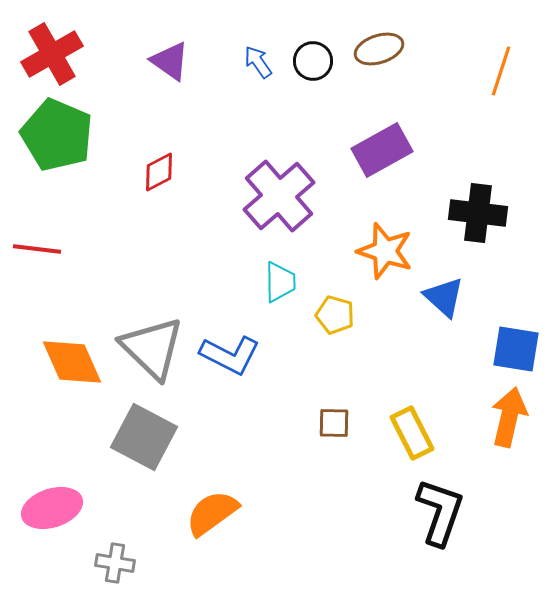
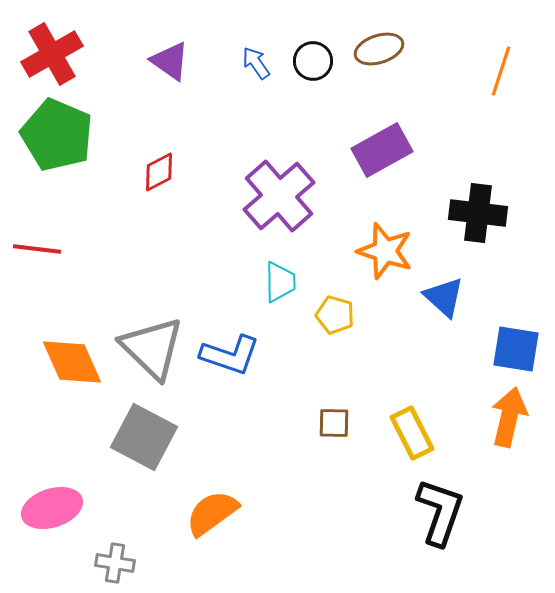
blue arrow: moved 2 px left, 1 px down
blue L-shape: rotated 8 degrees counterclockwise
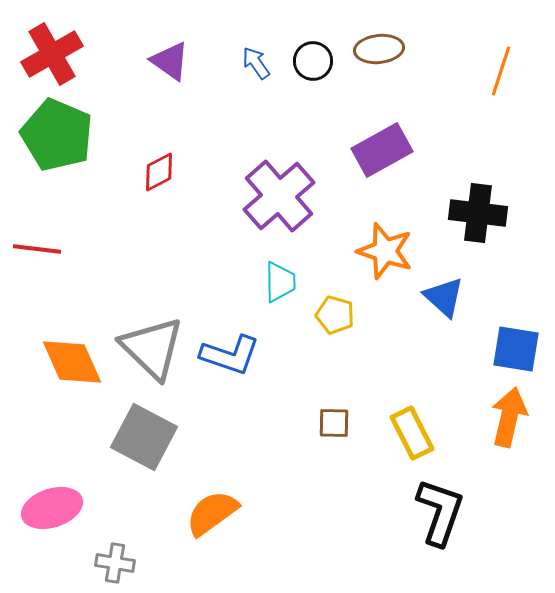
brown ellipse: rotated 12 degrees clockwise
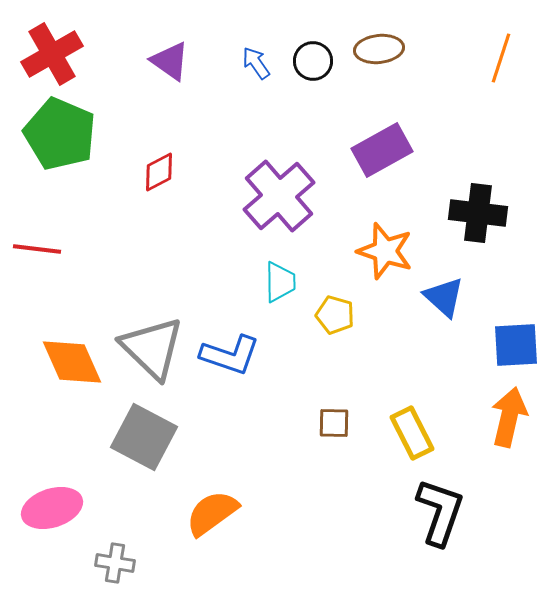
orange line: moved 13 px up
green pentagon: moved 3 px right, 1 px up
blue square: moved 4 px up; rotated 12 degrees counterclockwise
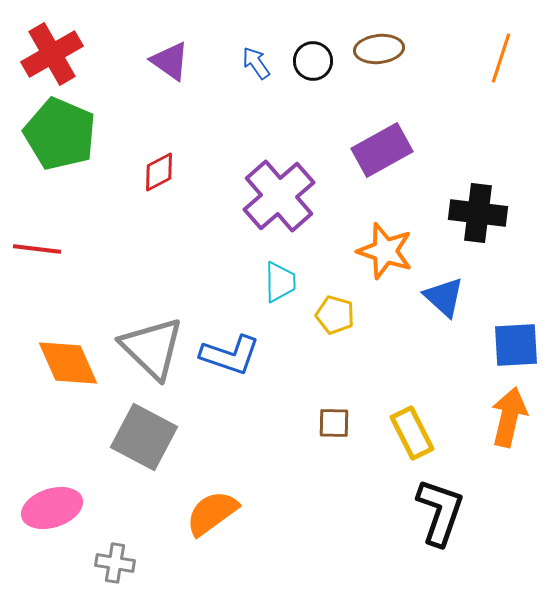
orange diamond: moved 4 px left, 1 px down
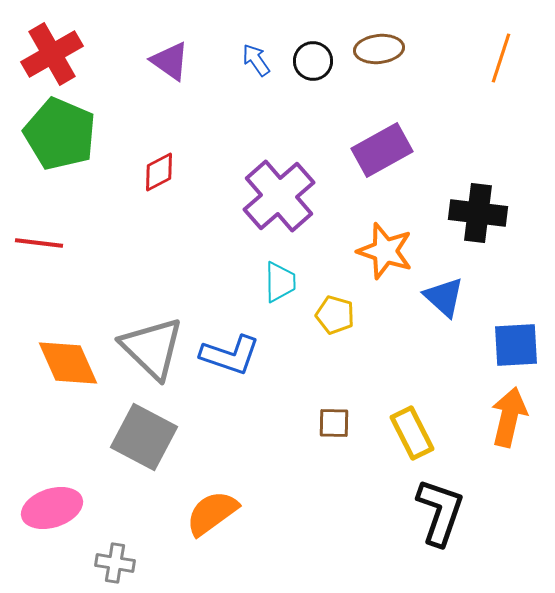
blue arrow: moved 3 px up
red line: moved 2 px right, 6 px up
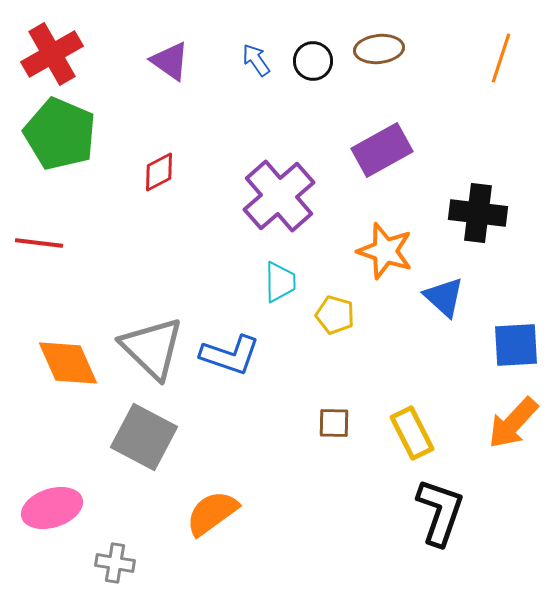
orange arrow: moved 4 px right, 6 px down; rotated 150 degrees counterclockwise
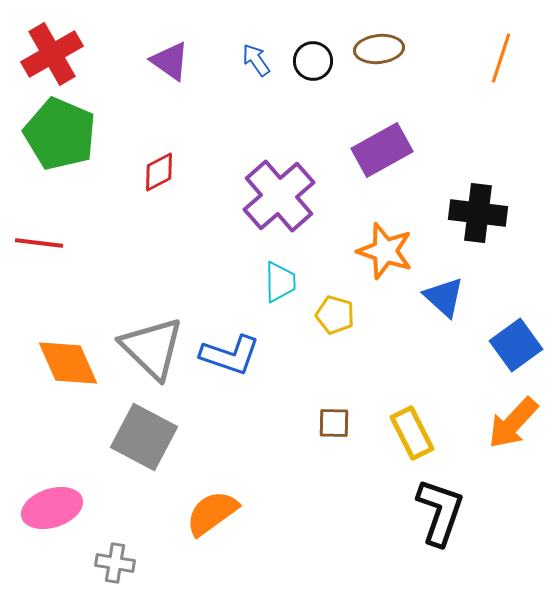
blue square: rotated 33 degrees counterclockwise
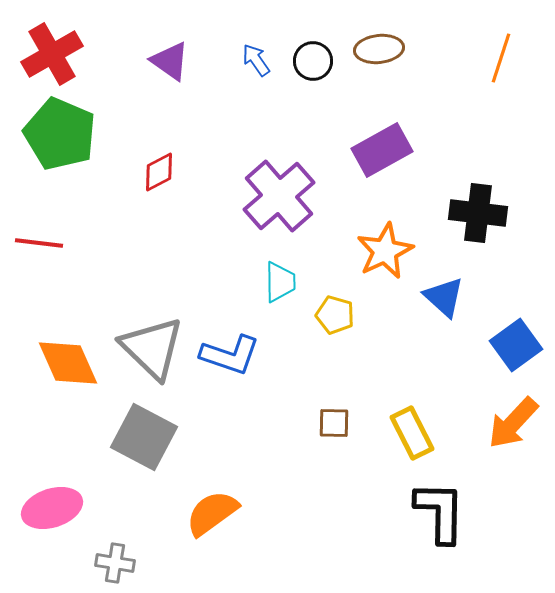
orange star: rotated 28 degrees clockwise
black L-shape: rotated 18 degrees counterclockwise
